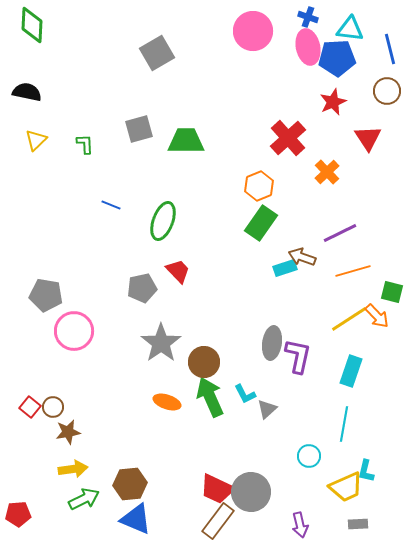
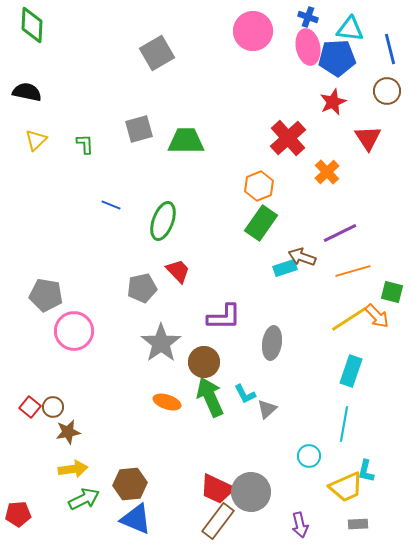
purple L-shape at (298, 356): moved 74 px left, 39 px up; rotated 78 degrees clockwise
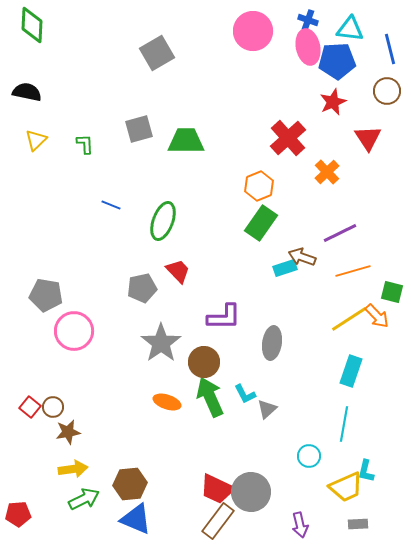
blue cross at (308, 17): moved 3 px down
blue pentagon at (337, 58): moved 3 px down
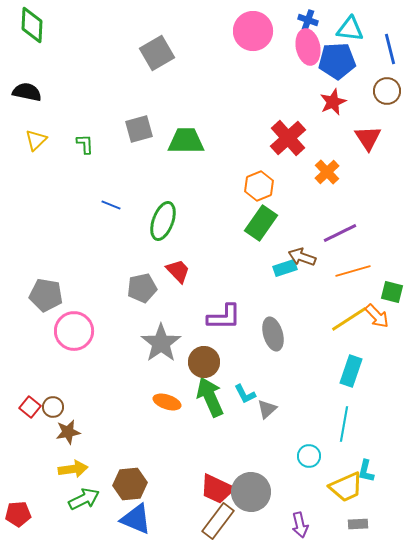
gray ellipse at (272, 343): moved 1 px right, 9 px up; rotated 24 degrees counterclockwise
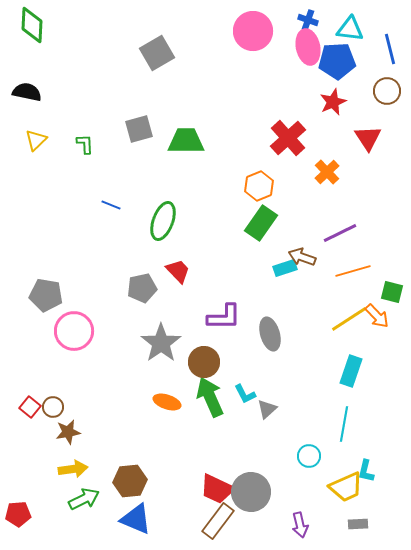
gray ellipse at (273, 334): moved 3 px left
brown hexagon at (130, 484): moved 3 px up
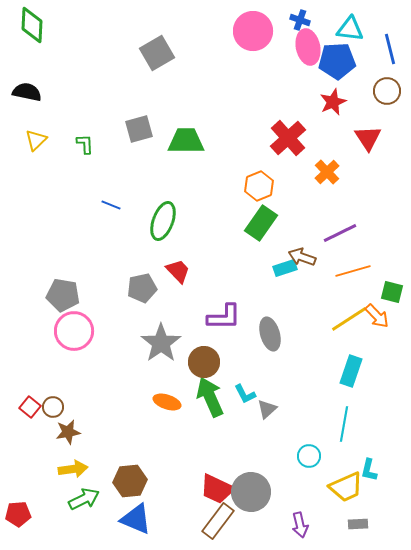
blue cross at (308, 20): moved 8 px left
gray pentagon at (46, 295): moved 17 px right
cyan L-shape at (366, 471): moved 3 px right, 1 px up
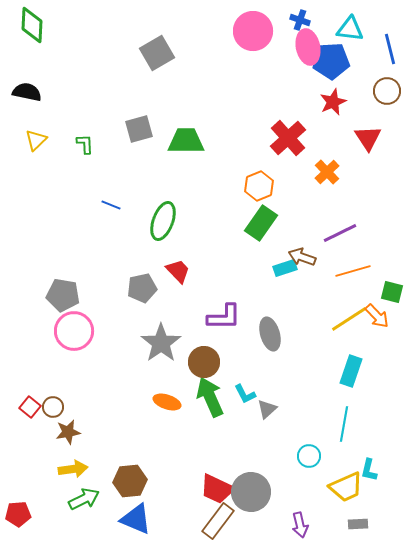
blue pentagon at (337, 61): moved 6 px left
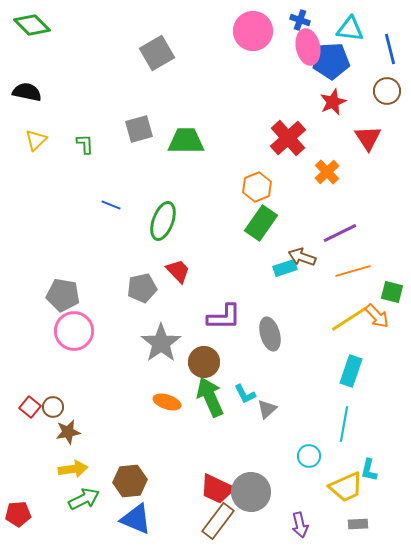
green diamond at (32, 25): rotated 48 degrees counterclockwise
orange hexagon at (259, 186): moved 2 px left, 1 px down
